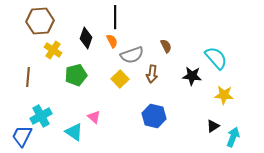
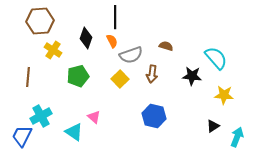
brown semicircle: rotated 48 degrees counterclockwise
gray semicircle: moved 1 px left
green pentagon: moved 2 px right, 1 px down
cyan arrow: moved 4 px right
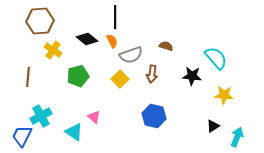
black diamond: moved 1 px right, 1 px down; rotated 70 degrees counterclockwise
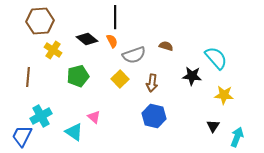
gray semicircle: moved 3 px right
brown arrow: moved 9 px down
black triangle: rotated 24 degrees counterclockwise
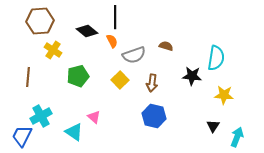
black diamond: moved 8 px up
cyan semicircle: rotated 50 degrees clockwise
yellow square: moved 1 px down
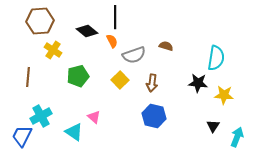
black star: moved 6 px right, 7 px down
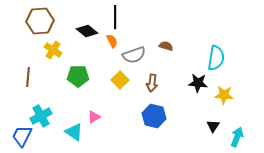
green pentagon: rotated 15 degrees clockwise
pink triangle: rotated 48 degrees clockwise
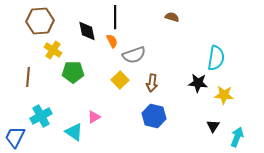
black diamond: rotated 40 degrees clockwise
brown semicircle: moved 6 px right, 29 px up
green pentagon: moved 5 px left, 4 px up
blue trapezoid: moved 7 px left, 1 px down
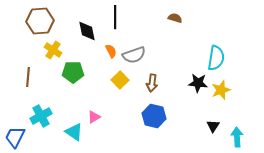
brown semicircle: moved 3 px right, 1 px down
orange semicircle: moved 1 px left, 10 px down
yellow star: moved 3 px left, 5 px up; rotated 24 degrees counterclockwise
cyan arrow: rotated 24 degrees counterclockwise
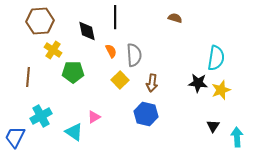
gray semicircle: rotated 75 degrees counterclockwise
blue hexagon: moved 8 px left, 2 px up
